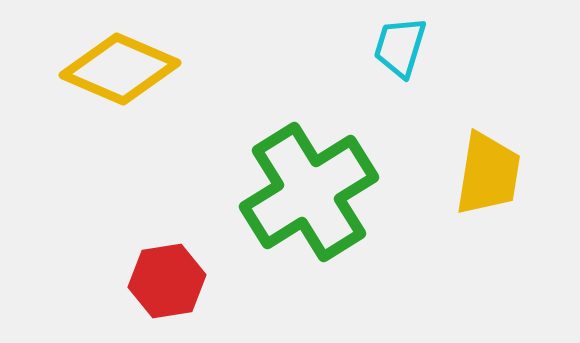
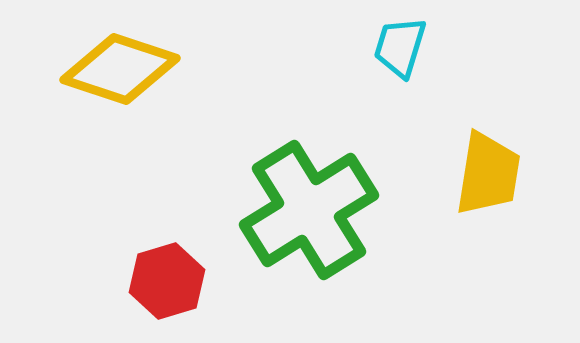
yellow diamond: rotated 5 degrees counterclockwise
green cross: moved 18 px down
red hexagon: rotated 8 degrees counterclockwise
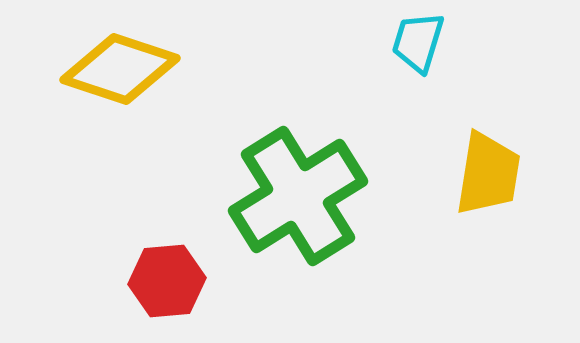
cyan trapezoid: moved 18 px right, 5 px up
green cross: moved 11 px left, 14 px up
red hexagon: rotated 12 degrees clockwise
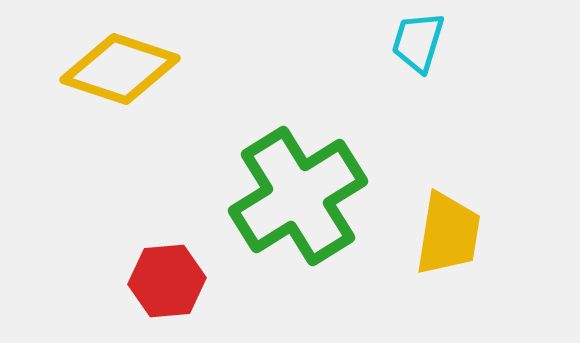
yellow trapezoid: moved 40 px left, 60 px down
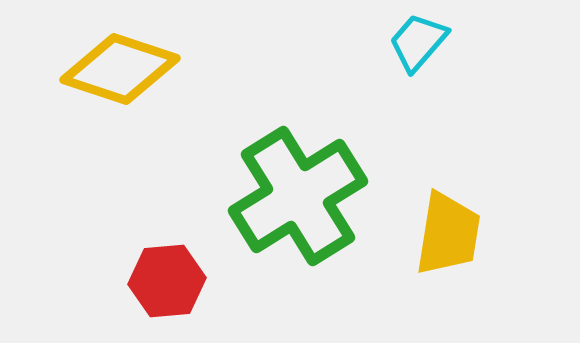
cyan trapezoid: rotated 24 degrees clockwise
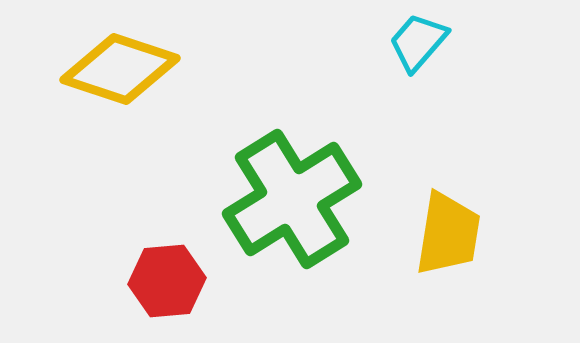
green cross: moved 6 px left, 3 px down
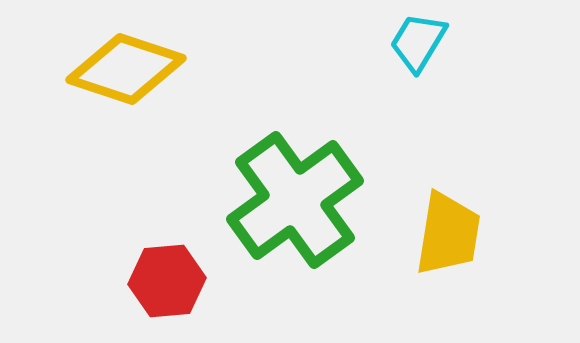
cyan trapezoid: rotated 10 degrees counterclockwise
yellow diamond: moved 6 px right
green cross: moved 3 px right, 1 px down; rotated 4 degrees counterclockwise
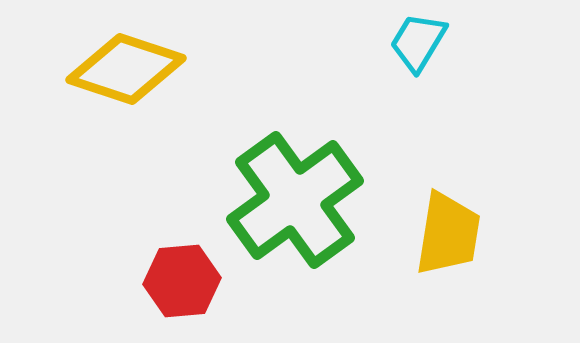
red hexagon: moved 15 px right
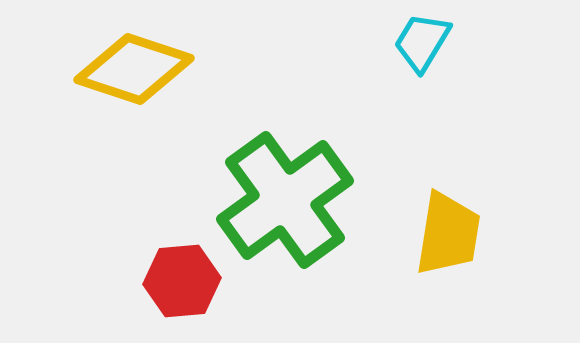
cyan trapezoid: moved 4 px right
yellow diamond: moved 8 px right
green cross: moved 10 px left
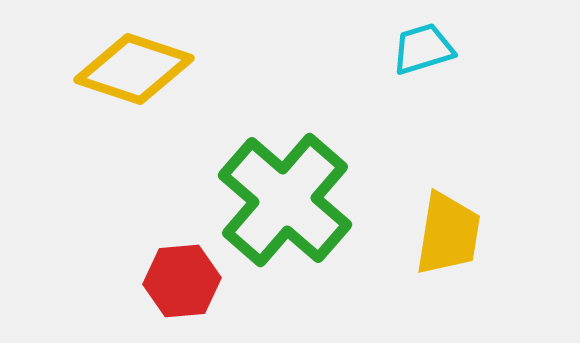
cyan trapezoid: moved 1 px right, 7 px down; rotated 42 degrees clockwise
green cross: rotated 13 degrees counterclockwise
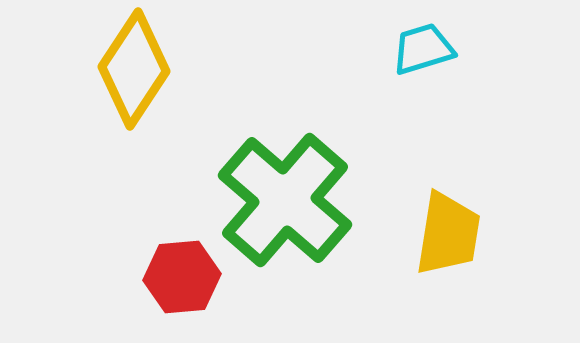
yellow diamond: rotated 75 degrees counterclockwise
red hexagon: moved 4 px up
